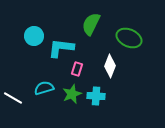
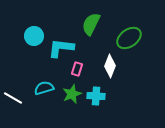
green ellipse: rotated 60 degrees counterclockwise
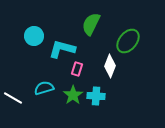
green ellipse: moved 1 px left, 3 px down; rotated 15 degrees counterclockwise
cyan L-shape: moved 1 px right, 1 px down; rotated 8 degrees clockwise
green star: moved 1 px right, 1 px down; rotated 12 degrees counterclockwise
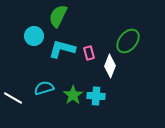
green semicircle: moved 33 px left, 8 px up
pink rectangle: moved 12 px right, 16 px up; rotated 32 degrees counterclockwise
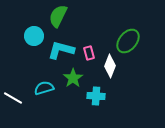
cyan L-shape: moved 1 px left, 1 px down
green star: moved 17 px up
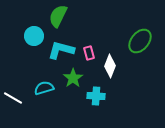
green ellipse: moved 12 px right
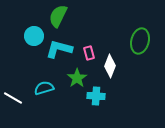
green ellipse: rotated 25 degrees counterclockwise
cyan L-shape: moved 2 px left, 1 px up
green star: moved 4 px right
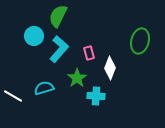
cyan L-shape: rotated 116 degrees clockwise
white diamond: moved 2 px down
white line: moved 2 px up
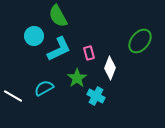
green semicircle: rotated 55 degrees counterclockwise
green ellipse: rotated 25 degrees clockwise
cyan L-shape: rotated 24 degrees clockwise
cyan semicircle: rotated 12 degrees counterclockwise
cyan cross: rotated 24 degrees clockwise
